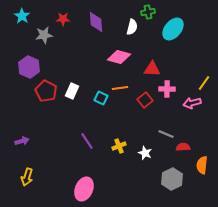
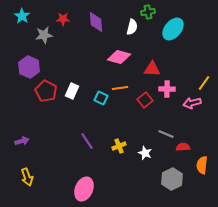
yellow arrow: rotated 36 degrees counterclockwise
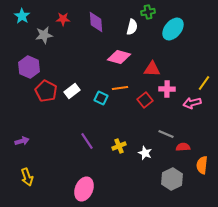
white rectangle: rotated 28 degrees clockwise
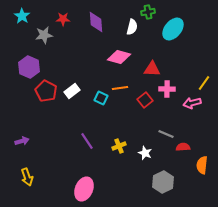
gray hexagon: moved 9 px left, 3 px down
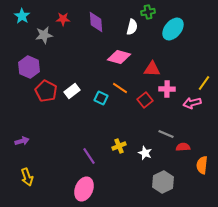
orange line: rotated 42 degrees clockwise
purple line: moved 2 px right, 15 px down
